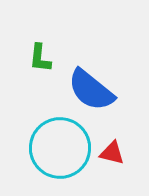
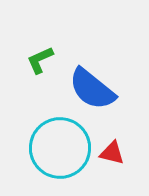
green L-shape: moved 2 px down; rotated 60 degrees clockwise
blue semicircle: moved 1 px right, 1 px up
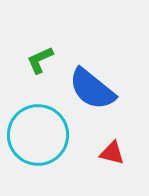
cyan circle: moved 22 px left, 13 px up
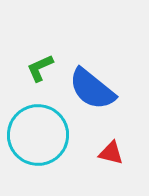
green L-shape: moved 8 px down
red triangle: moved 1 px left
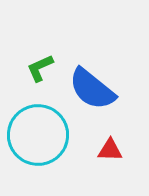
red triangle: moved 1 px left, 3 px up; rotated 12 degrees counterclockwise
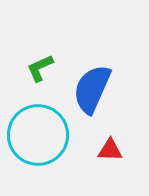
blue semicircle: rotated 75 degrees clockwise
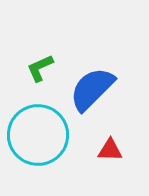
blue semicircle: rotated 21 degrees clockwise
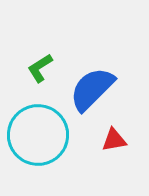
green L-shape: rotated 8 degrees counterclockwise
red triangle: moved 4 px right, 10 px up; rotated 12 degrees counterclockwise
